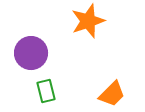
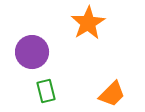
orange star: moved 2 px down; rotated 12 degrees counterclockwise
purple circle: moved 1 px right, 1 px up
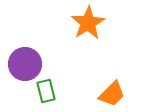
purple circle: moved 7 px left, 12 px down
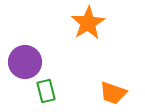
purple circle: moved 2 px up
orange trapezoid: moved 1 px right, 1 px up; rotated 64 degrees clockwise
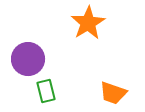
purple circle: moved 3 px right, 3 px up
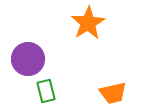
orange trapezoid: rotated 32 degrees counterclockwise
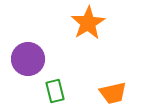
green rectangle: moved 9 px right
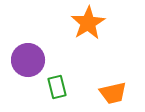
purple circle: moved 1 px down
green rectangle: moved 2 px right, 4 px up
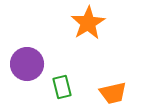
purple circle: moved 1 px left, 4 px down
green rectangle: moved 5 px right
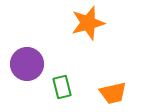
orange star: rotated 16 degrees clockwise
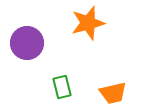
purple circle: moved 21 px up
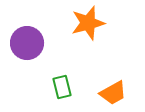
orange trapezoid: rotated 16 degrees counterclockwise
